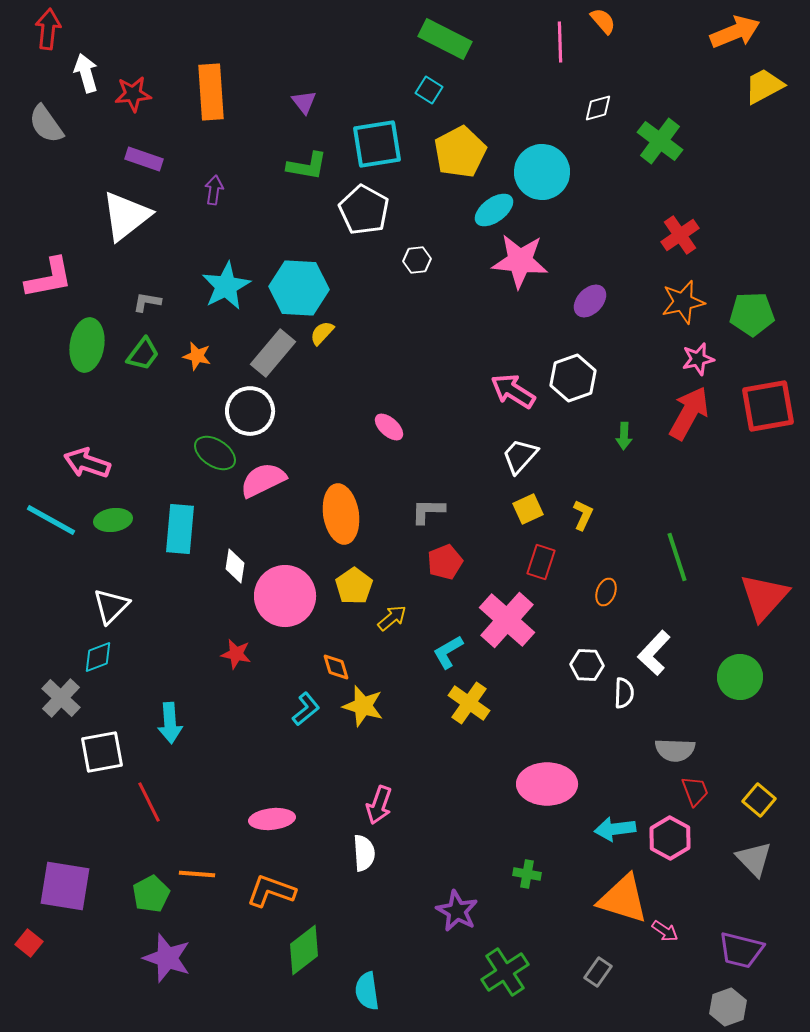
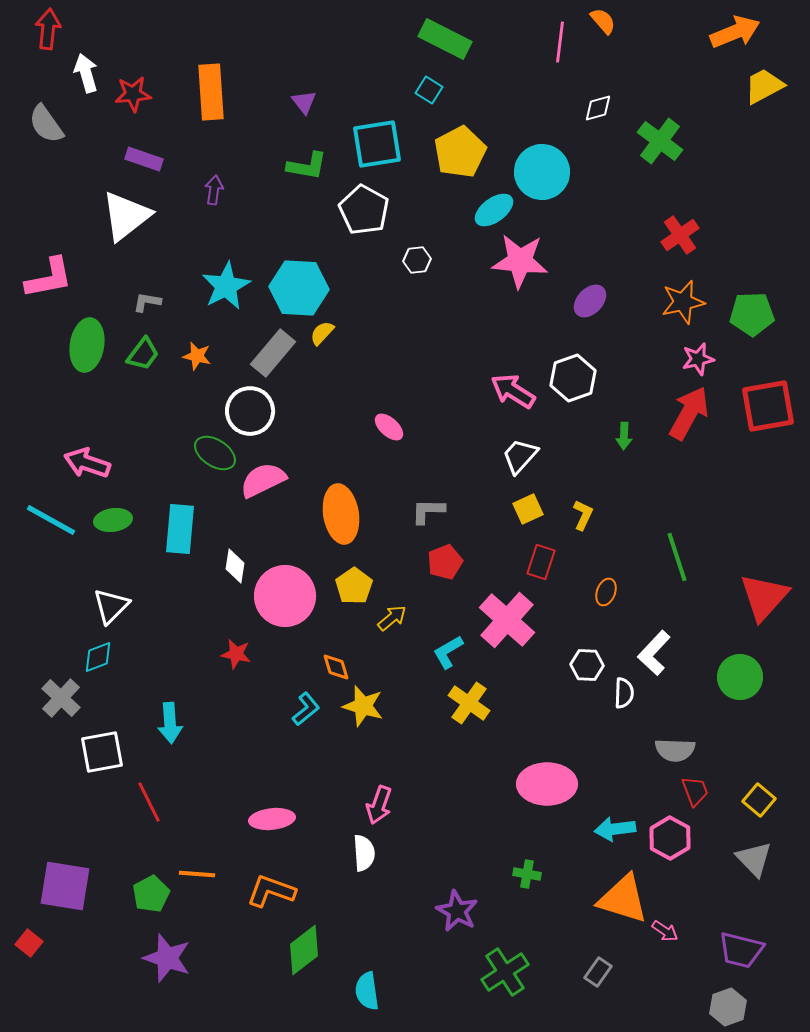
pink line at (560, 42): rotated 9 degrees clockwise
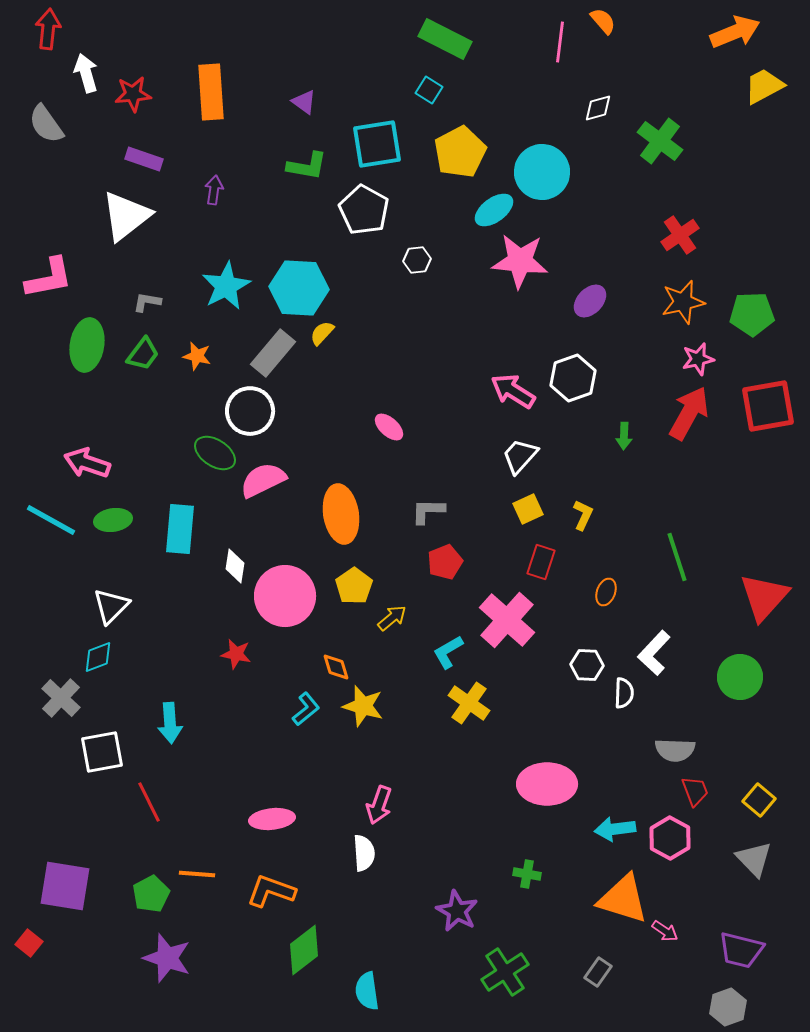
purple triangle at (304, 102): rotated 16 degrees counterclockwise
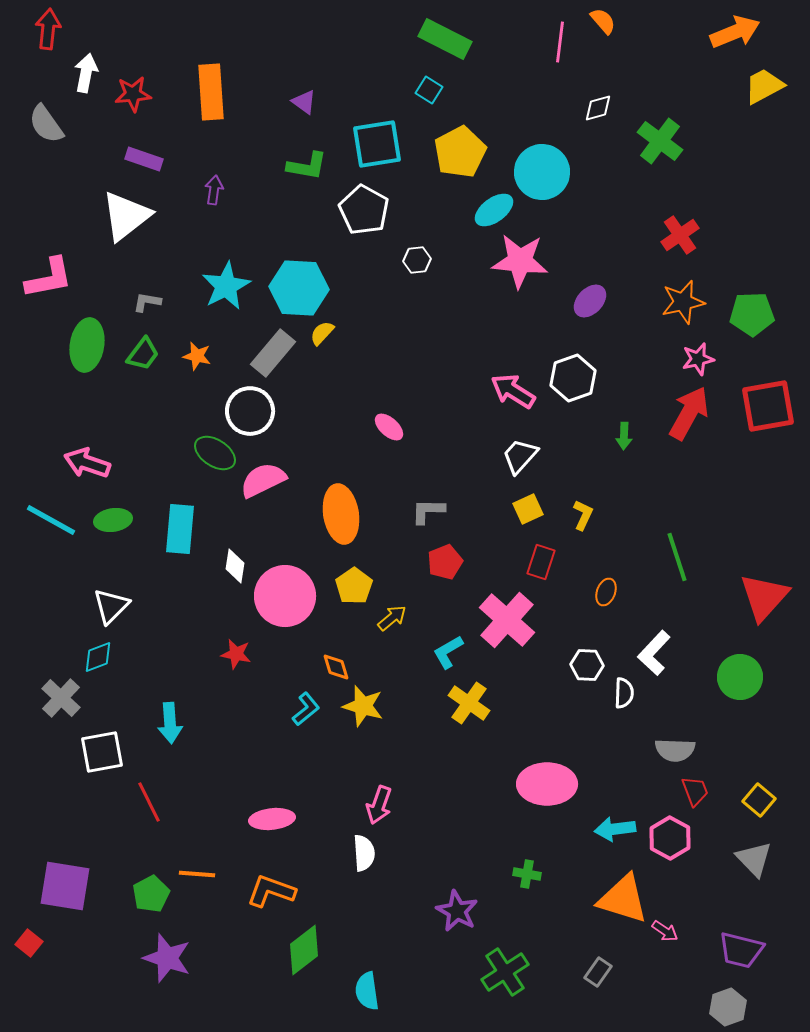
white arrow at (86, 73): rotated 27 degrees clockwise
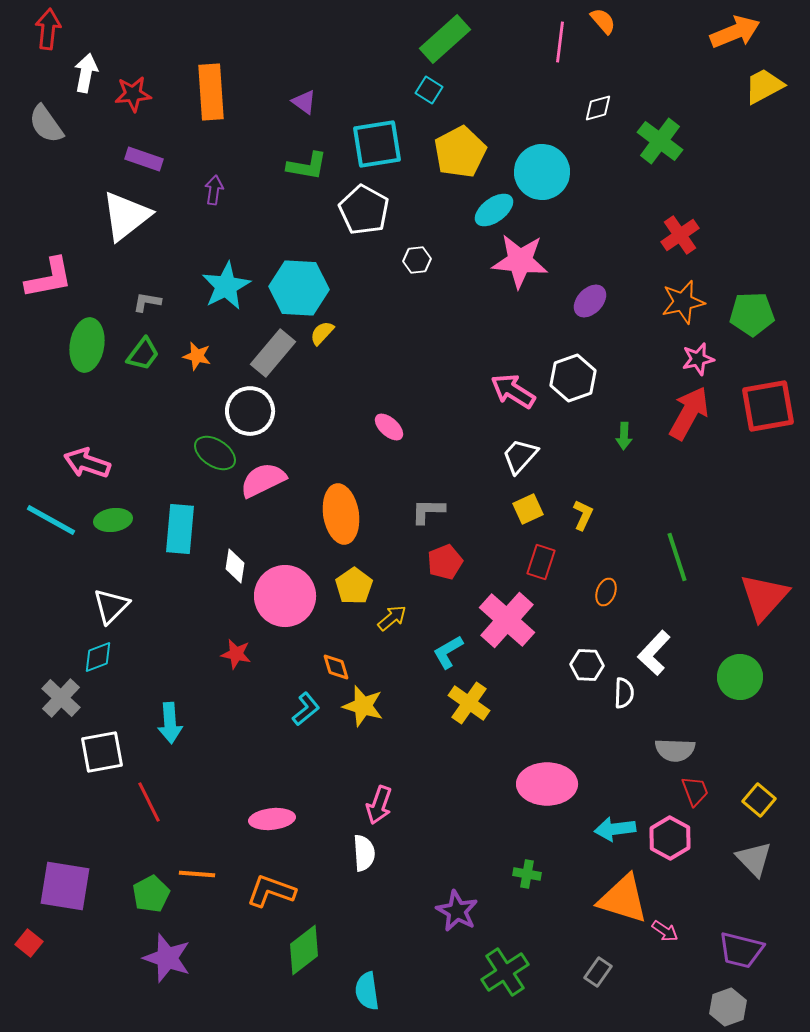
green rectangle at (445, 39): rotated 69 degrees counterclockwise
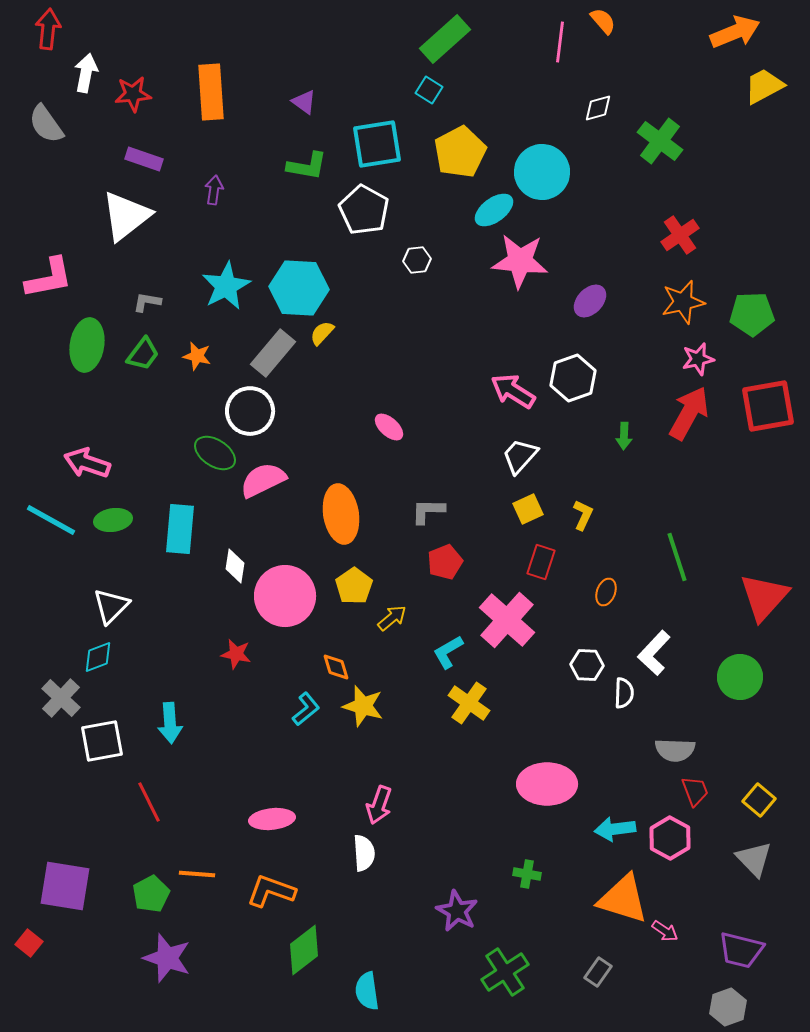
white square at (102, 752): moved 11 px up
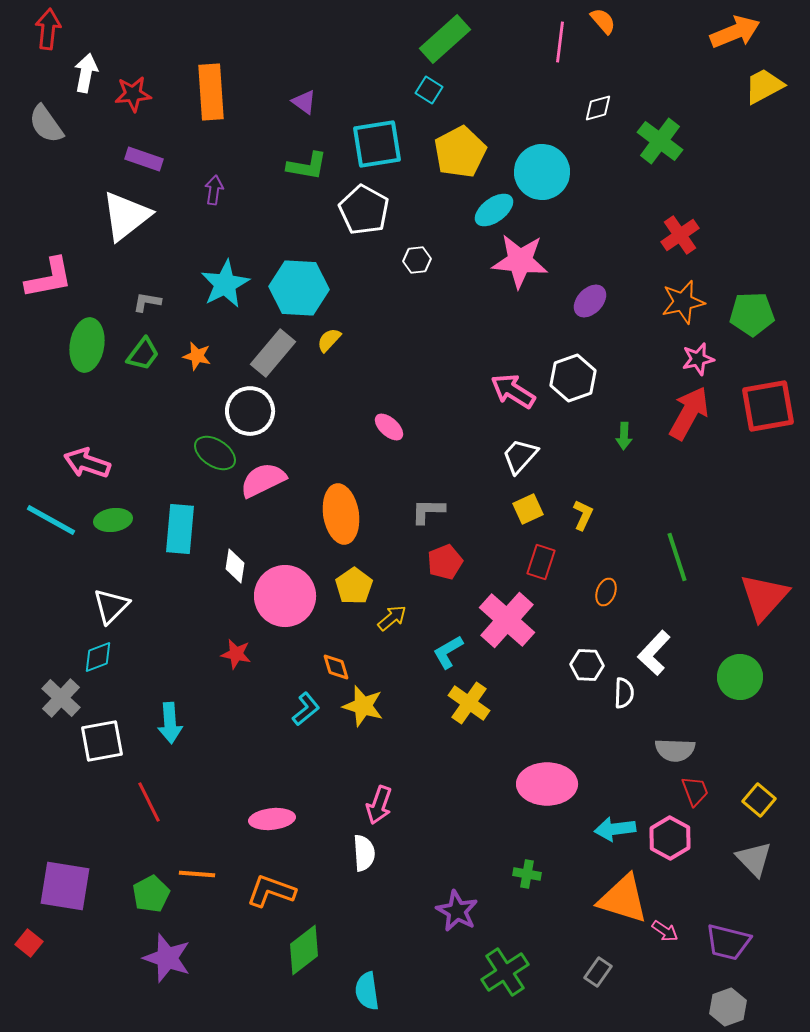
cyan star at (226, 286): moved 1 px left, 2 px up
yellow semicircle at (322, 333): moved 7 px right, 7 px down
purple trapezoid at (741, 950): moved 13 px left, 8 px up
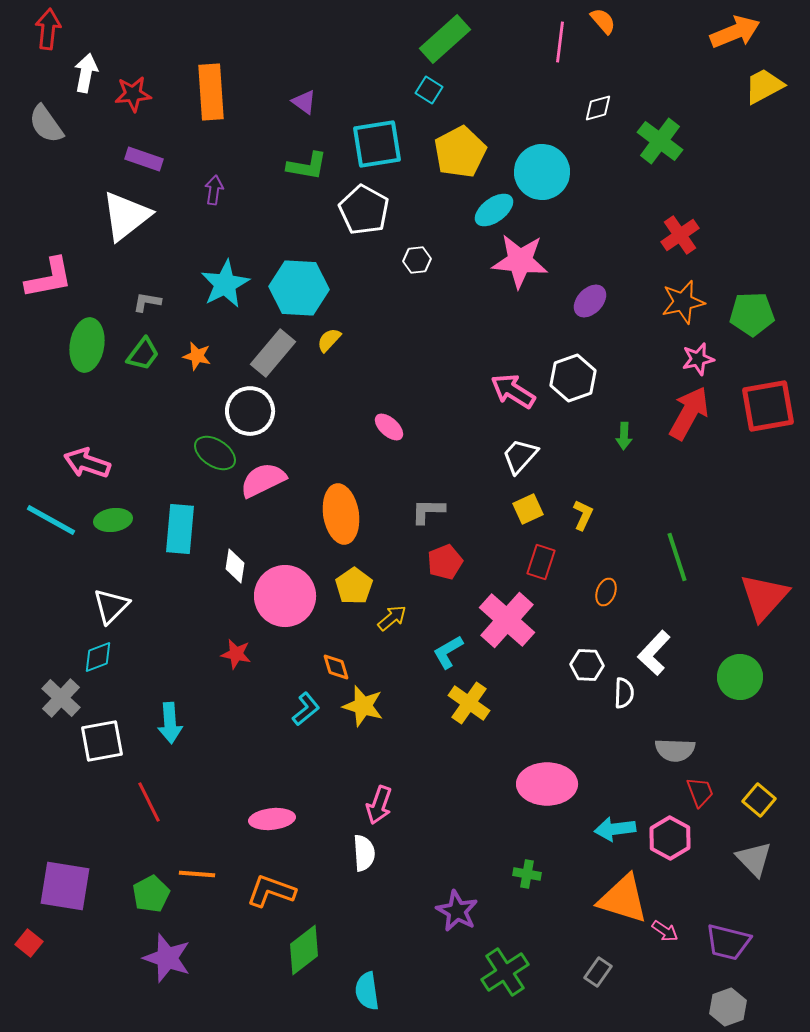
red trapezoid at (695, 791): moved 5 px right, 1 px down
